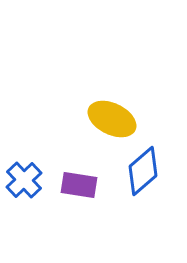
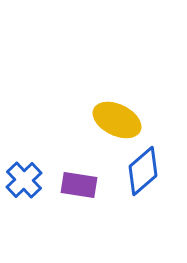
yellow ellipse: moved 5 px right, 1 px down
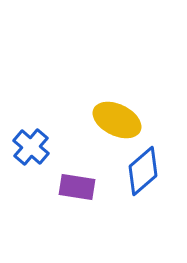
blue cross: moved 7 px right, 33 px up; rotated 6 degrees counterclockwise
purple rectangle: moved 2 px left, 2 px down
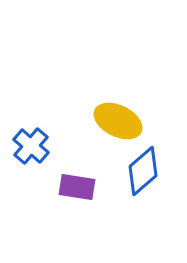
yellow ellipse: moved 1 px right, 1 px down
blue cross: moved 1 px up
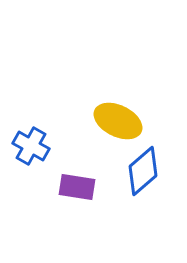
blue cross: rotated 12 degrees counterclockwise
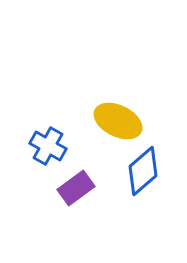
blue cross: moved 17 px right
purple rectangle: moved 1 px left, 1 px down; rotated 45 degrees counterclockwise
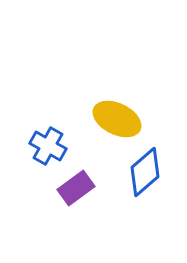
yellow ellipse: moved 1 px left, 2 px up
blue diamond: moved 2 px right, 1 px down
